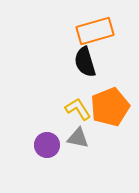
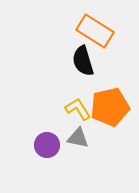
orange rectangle: rotated 48 degrees clockwise
black semicircle: moved 2 px left, 1 px up
orange pentagon: rotated 9 degrees clockwise
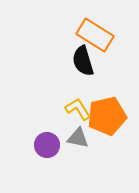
orange rectangle: moved 4 px down
orange pentagon: moved 3 px left, 9 px down
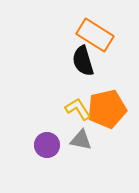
orange pentagon: moved 7 px up
gray triangle: moved 3 px right, 2 px down
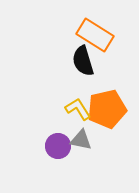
purple circle: moved 11 px right, 1 px down
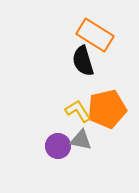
yellow L-shape: moved 2 px down
